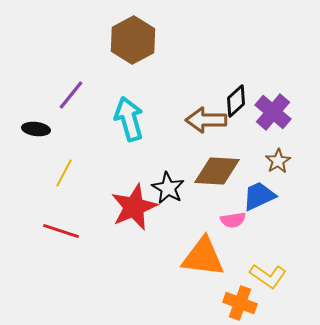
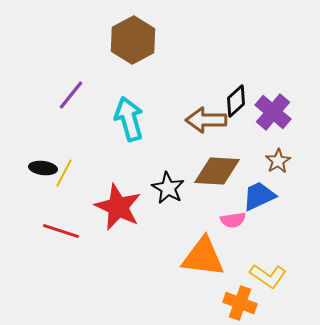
black ellipse: moved 7 px right, 39 px down
red star: moved 16 px left; rotated 24 degrees counterclockwise
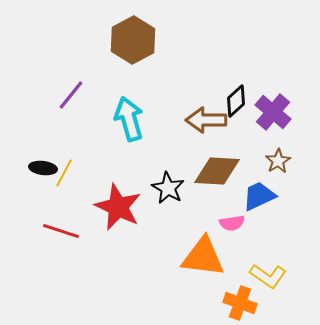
pink semicircle: moved 1 px left, 3 px down
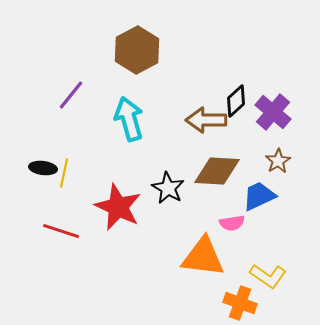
brown hexagon: moved 4 px right, 10 px down
yellow line: rotated 16 degrees counterclockwise
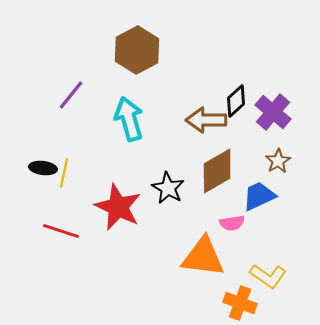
brown diamond: rotated 33 degrees counterclockwise
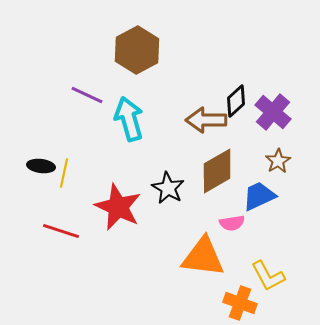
purple line: moved 16 px right; rotated 76 degrees clockwise
black ellipse: moved 2 px left, 2 px up
yellow L-shape: rotated 27 degrees clockwise
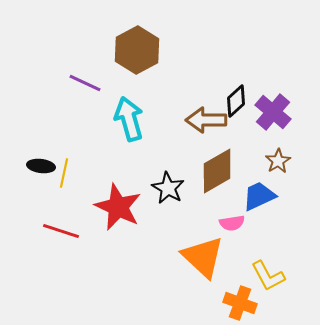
purple line: moved 2 px left, 12 px up
orange triangle: rotated 36 degrees clockwise
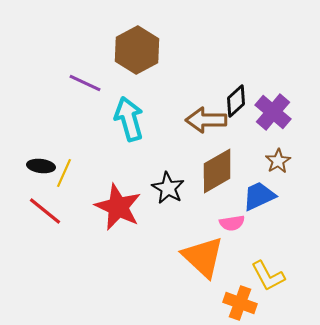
yellow line: rotated 12 degrees clockwise
red line: moved 16 px left, 20 px up; rotated 21 degrees clockwise
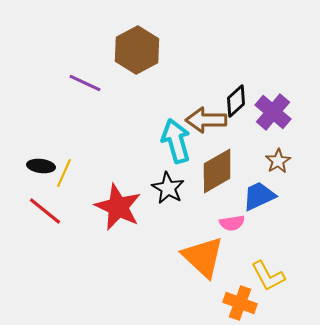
cyan arrow: moved 47 px right, 22 px down
